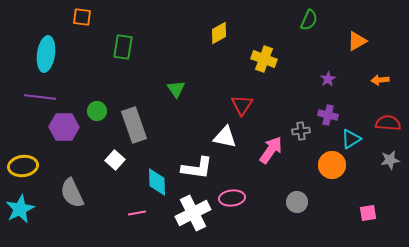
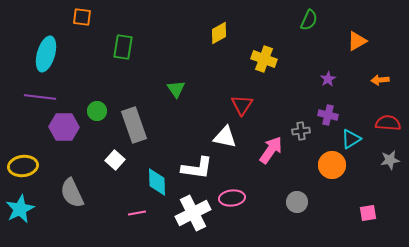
cyan ellipse: rotated 8 degrees clockwise
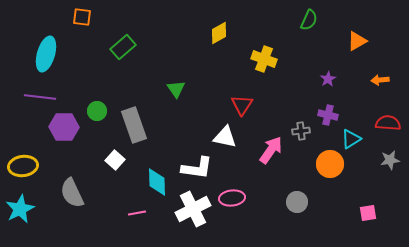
green rectangle: rotated 40 degrees clockwise
orange circle: moved 2 px left, 1 px up
white cross: moved 4 px up
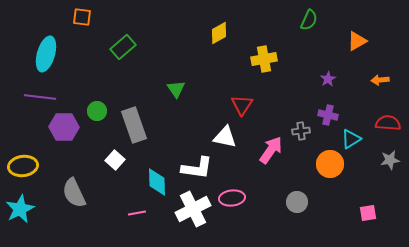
yellow cross: rotated 30 degrees counterclockwise
gray semicircle: moved 2 px right
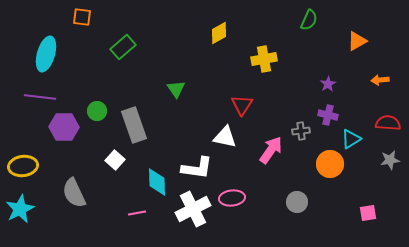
purple star: moved 5 px down
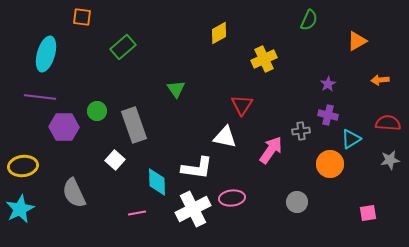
yellow cross: rotated 15 degrees counterclockwise
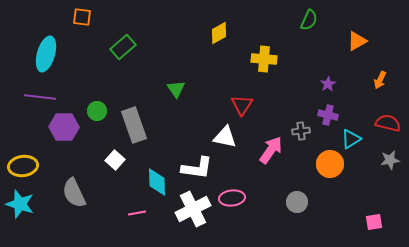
yellow cross: rotated 30 degrees clockwise
orange arrow: rotated 60 degrees counterclockwise
red semicircle: rotated 10 degrees clockwise
cyan star: moved 5 px up; rotated 28 degrees counterclockwise
pink square: moved 6 px right, 9 px down
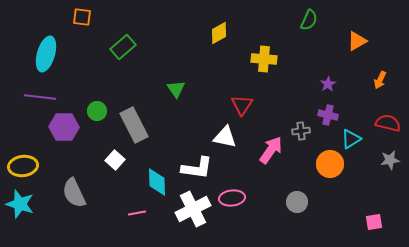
gray rectangle: rotated 8 degrees counterclockwise
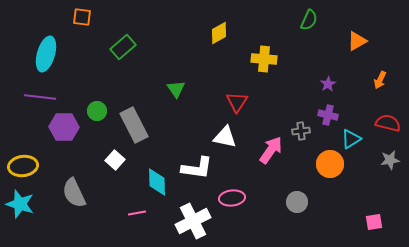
red triangle: moved 5 px left, 3 px up
white cross: moved 12 px down
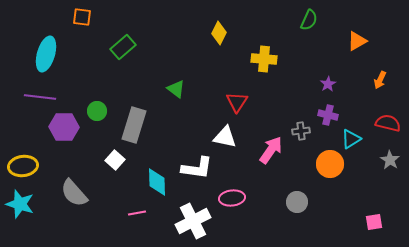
yellow diamond: rotated 35 degrees counterclockwise
green triangle: rotated 18 degrees counterclockwise
gray rectangle: rotated 44 degrees clockwise
gray star: rotated 30 degrees counterclockwise
gray semicircle: rotated 16 degrees counterclockwise
